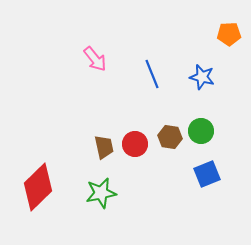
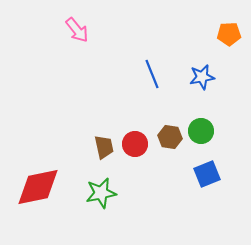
pink arrow: moved 18 px left, 29 px up
blue star: rotated 25 degrees counterclockwise
red diamond: rotated 33 degrees clockwise
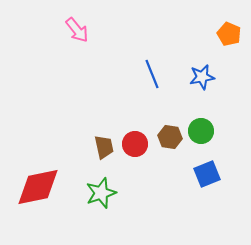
orange pentagon: rotated 25 degrees clockwise
green star: rotated 8 degrees counterclockwise
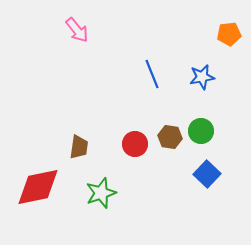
orange pentagon: rotated 30 degrees counterclockwise
brown trapezoid: moved 25 px left; rotated 20 degrees clockwise
blue square: rotated 24 degrees counterclockwise
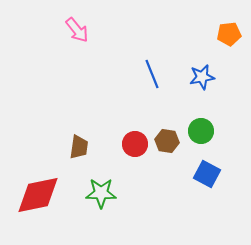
brown hexagon: moved 3 px left, 4 px down
blue square: rotated 16 degrees counterclockwise
red diamond: moved 8 px down
green star: rotated 20 degrees clockwise
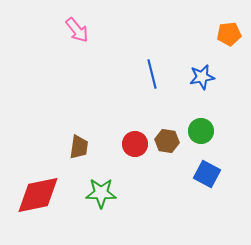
blue line: rotated 8 degrees clockwise
